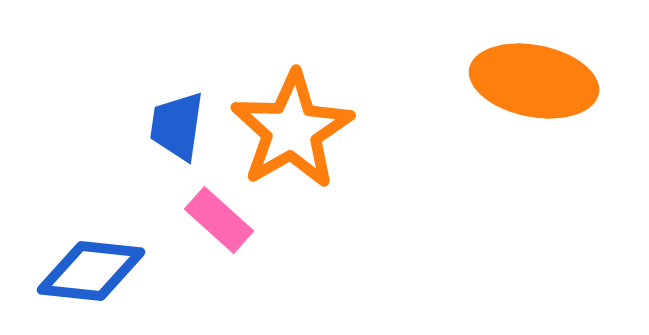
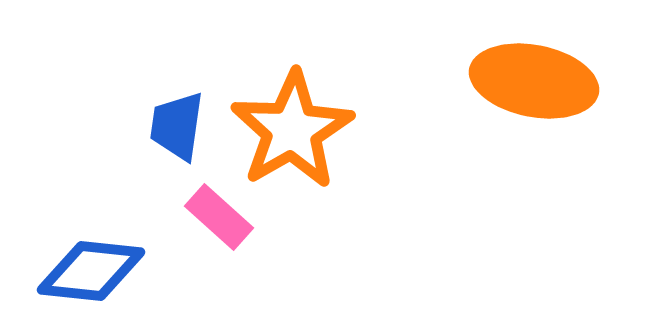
pink rectangle: moved 3 px up
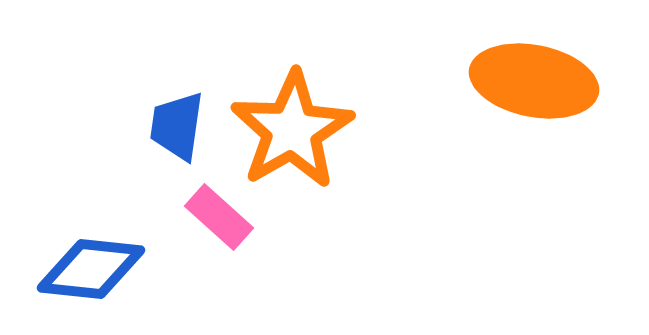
blue diamond: moved 2 px up
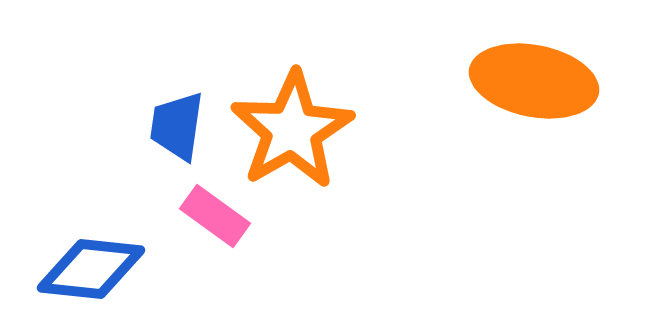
pink rectangle: moved 4 px left, 1 px up; rotated 6 degrees counterclockwise
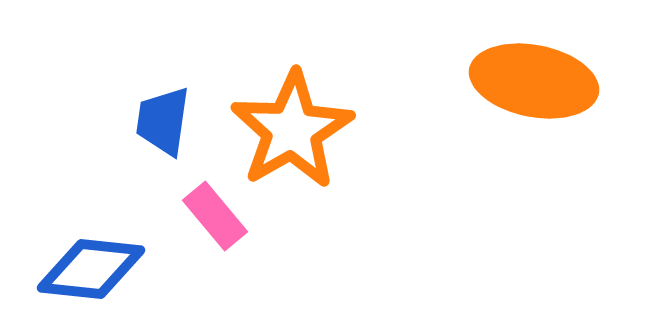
blue trapezoid: moved 14 px left, 5 px up
pink rectangle: rotated 14 degrees clockwise
